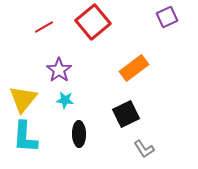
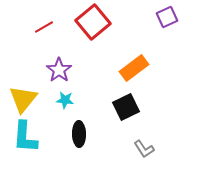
black square: moved 7 px up
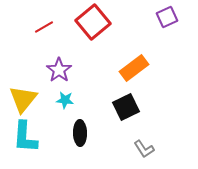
black ellipse: moved 1 px right, 1 px up
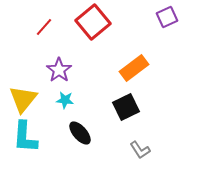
red line: rotated 18 degrees counterclockwise
black ellipse: rotated 40 degrees counterclockwise
gray L-shape: moved 4 px left, 1 px down
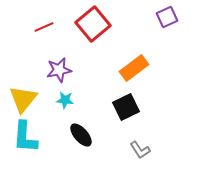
red square: moved 2 px down
red line: rotated 24 degrees clockwise
purple star: rotated 25 degrees clockwise
black ellipse: moved 1 px right, 2 px down
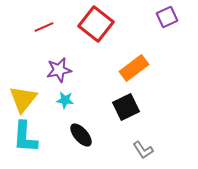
red square: moved 3 px right; rotated 12 degrees counterclockwise
gray L-shape: moved 3 px right
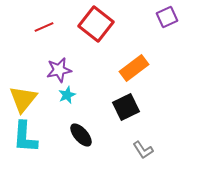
cyan star: moved 2 px right, 5 px up; rotated 30 degrees counterclockwise
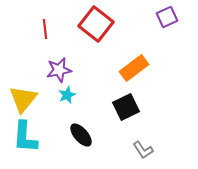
red line: moved 1 px right, 2 px down; rotated 72 degrees counterclockwise
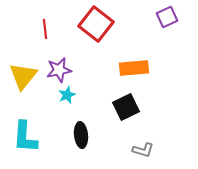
orange rectangle: rotated 32 degrees clockwise
yellow triangle: moved 23 px up
black ellipse: rotated 35 degrees clockwise
gray L-shape: rotated 40 degrees counterclockwise
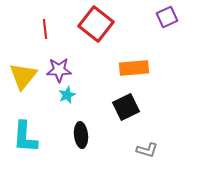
purple star: rotated 10 degrees clockwise
gray L-shape: moved 4 px right
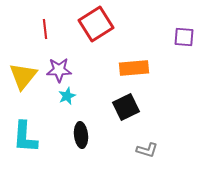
purple square: moved 17 px right, 20 px down; rotated 30 degrees clockwise
red square: rotated 20 degrees clockwise
cyan star: moved 1 px down
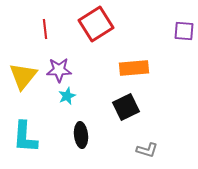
purple square: moved 6 px up
